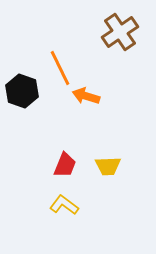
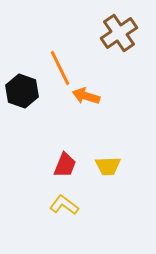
brown cross: moved 1 px left, 1 px down
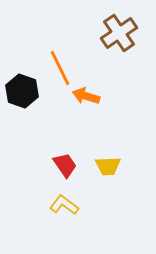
red trapezoid: rotated 56 degrees counterclockwise
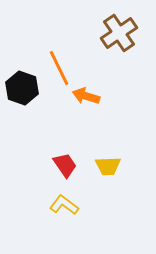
orange line: moved 1 px left
black hexagon: moved 3 px up
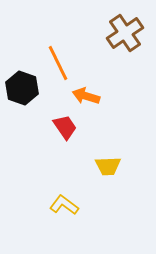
brown cross: moved 6 px right
orange line: moved 1 px left, 5 px up
red trapezoid: moved 38 px up
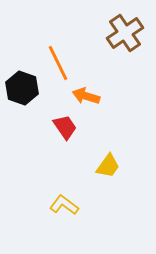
yellow trapezoid: rotated 52 degrees counterclockwise
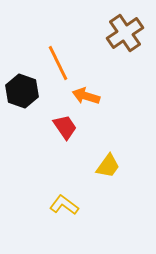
black hexagon: moved 3 px down
